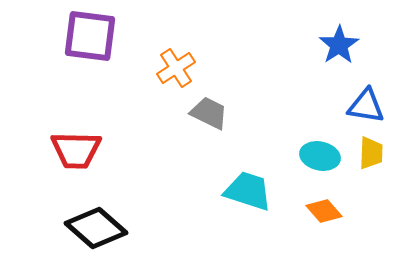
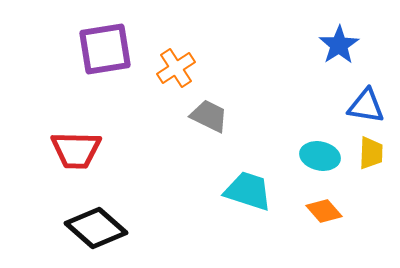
purple square: moved 15 px right, 13 px down; rotated 16 degrees counterclockwise
gray trapezoid: moved 3 px down
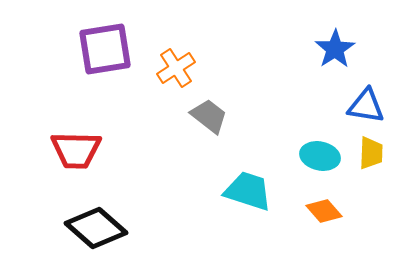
blue star: moved 4 px left, 4 px down
gray trapezoid: rotated 12 degrees clockwise
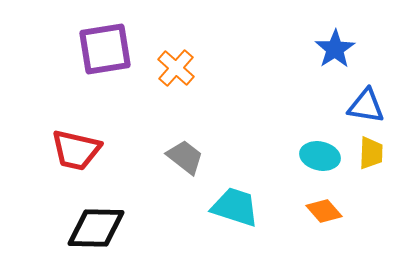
orange cross: rotated 15 degrees counterclockwise
gray trapezoid: moved 24 px left, 41 px down
red trapezoid: rotated 12 degrees clockwise
cyan trapezoid: moved 13 px left, 16 px down
black diamond: rotated 40 degrees counterclockwise
